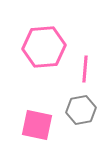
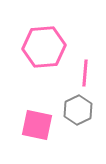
pink line: moved 4 px down
gray hexagon: moved 3 px left; rotated 16 degrees counterclockwise
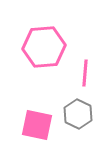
gray hexagon: moved 4 px down; rotated 8 degrees counterclockwise
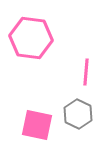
pink hexagon: moved 13 px left, 9 px up; rotated 12 degrees clockwise
pink line: moved 1 px right, 1 px up
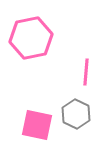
pink hexagon: rotated 18 degrees counterclockwise
gray hexagon: moved 2 px left
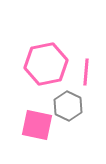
pink hexagon: moved 15 px right, 26 px down
gray hexagon: moved 8 px left, 8 px up
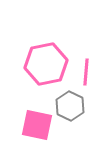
gray hexagon: moved 2 px right
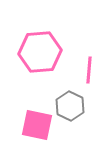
pink hexagon: moved 6 px left, 12 px up; rotated 6 degrees clockwise
pink line: moved 3 px right, 2 px up
